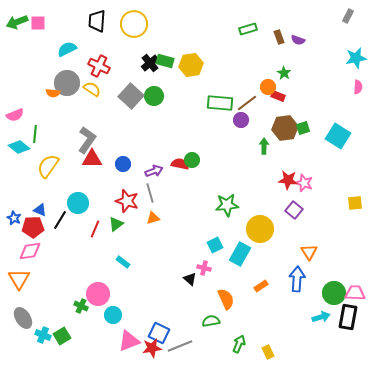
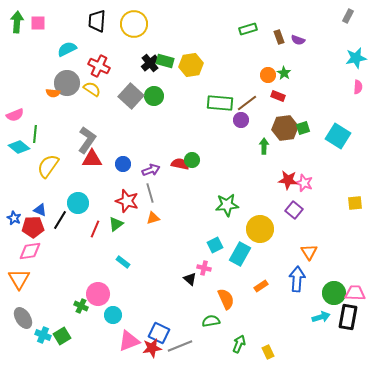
green arrow at (17, 22): rotated 115 degrees clockwise
orange circle at (268, 87): moved 12 px up
purple arrow at (154, 171): moved 3 px left, 1 px up
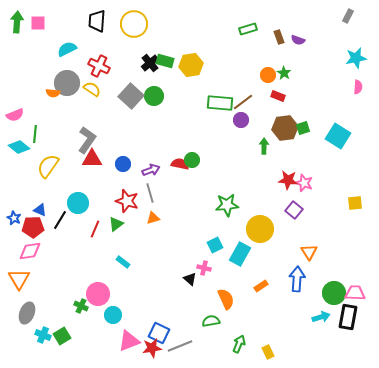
brown line at (247, 103): moved 4 px left, 1 px up
gray ellipse at (23, 318): moved 4 px right, 5 px up; rotated 55 degrees clockwise
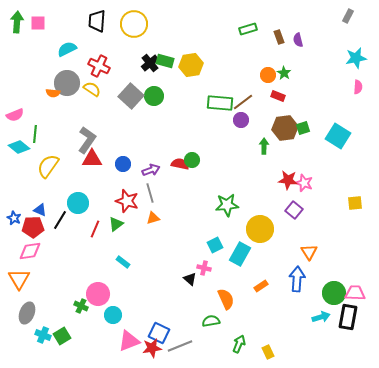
purple semicircle at (298, 40): rotated 56 degrees clockwise
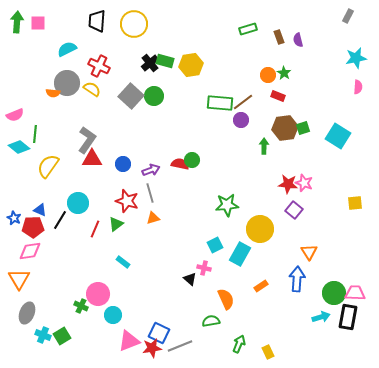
red star at (288, 180): moved 4 px down
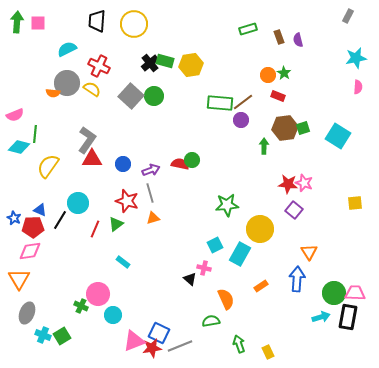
cyan diamond at (19, 147): rotated 25 degrees counterclockwise
pink triangle at (129, 341): moved 5 px right
green arrow at (239, 344): rotated 42 degrees counterclockwise
